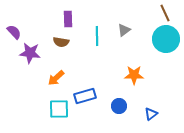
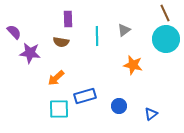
orange star: moved 1 px left, 10 px up; rotated 12 degrees clockwise
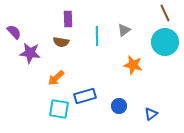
cyan circle: moved 1 px left, 3 px down
cyan square: rotated 10 degrees clockwise
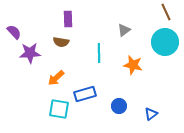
brown line: moved 1 px right, 1 px up
cyan line: moved 2 px right, 17 px down
purple star: rotated 10 degrees counterclockwise
blue rectangle: moved 2 px up
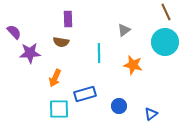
orange arrow: moved 1 px left; rotated 24 degrees counterclockwise
cyan square: rotated 10 degrees counterclockwise
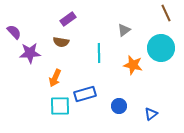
brown line: moved 1 px down
purple rectangle: rotated 56 degrees clockwise
cyan circle: moved 4 px left, 6 px down
cyan square: moved 1 px right, 3 px up
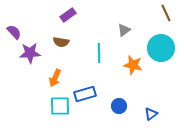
purple rectangle: moved 4 px up
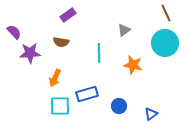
cyan circle: moved 4 px right, 5 px up
blue rectangle: moved 2 px right
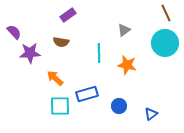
orange star: moved 6 px left
orange arrow: rotated 108 degrees clockwise
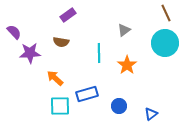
orange star: rotated 24 degrees clockwise
